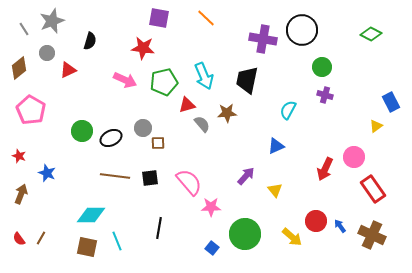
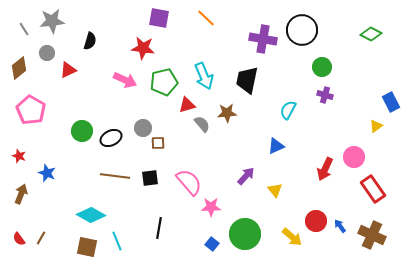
gray star at (52, 21): rotated 15 degrees clockwise
cyan diamond at (91, 215): rotated 28 degrees clockwise
blue square at (212, 248): moved 4 px up
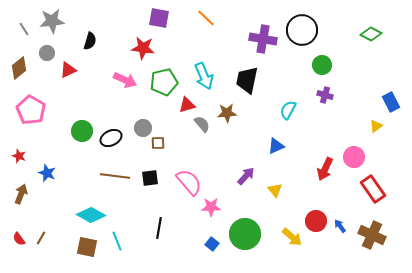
green circle at (322, 67): moved 2 px up
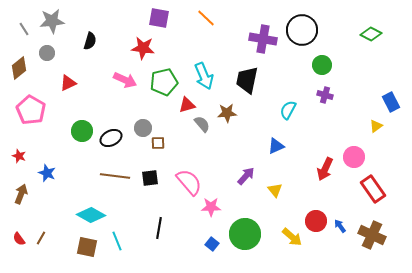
red triangle at (68, 70): moved 13 px down
